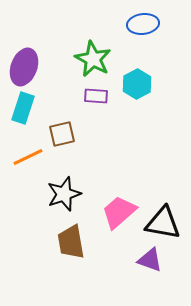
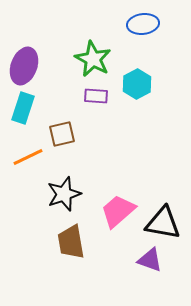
purple ellipse: moved 1 px up
pink trapezoid: moved 1 px left, 1 px up
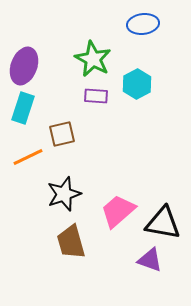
brown trapezoid: rotated 6 degrees counterclockwise
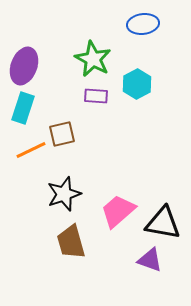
orange line: moved 3 px right, 7 px up
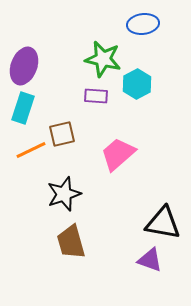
green star: moved 10 px right; rotated 15 degrees counterclockwise
pink trapezoid: moved 57 px up
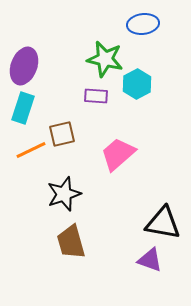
green star: moved 2 px right
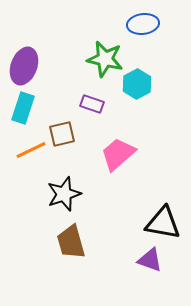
purple rectangle: moved 4 px left, 8 px down; rotated 15 degrees clockwise
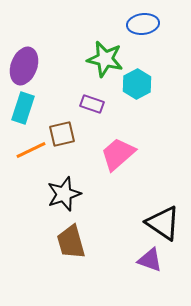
black triangle: rotated 24 degrees clockwise
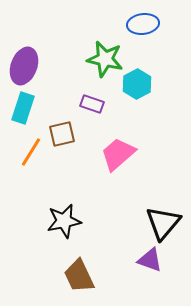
orange line: moved 2 px down; rotated 32 degrees counterclockwise
black star: moved 27 px down; rotated 8 degrees clockwise
black triangle: rotated 36 degrees clockwise
brown trapezoid: moved 8 px right, 34 px down; rotated 9 degrees counterclockwise
